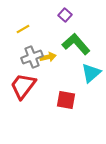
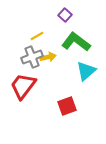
yellow line: moved 14 px right, 7 px down
green L-shape: moved 2 px up; rotated 12 degrees counterclockwise
cyan triangle: moved 5 px left, 2 px up
red square: moved 1 px right, 6 px down; rotated 30 degrees counterclockwise
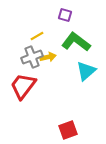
purple square: rotated 24 degrees counterclockwise
red square: moved 1 px right, 24 px down
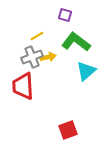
red trapezoid: rotated 40 degrees counterclockwise
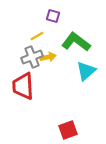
purple square: moved 12 px left, 1 px down
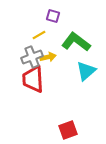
yellow line: moved 2 px right, 1 px up
red trapezoid: moved 10 px right, 7 px up
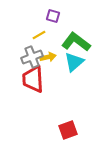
cyan triangle: moved 12 px left, 9 px up
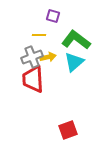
yellow line: rotated 32 degrees clockwise
green L-shape: moved 2 px up
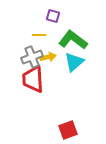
green L-shape: moved 3 px left
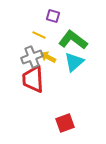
yellow line: rotated 24 degrees clockwise
yellow arrow: rotated 140 degrees counterclockwise
red square: moved 3 px left, 7 px up
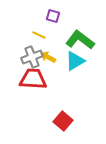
green L-shape: moved 7 px right
cyan triangle: moved 1 px right, 1 px up; rotated 10 degrees clockwise
red trapezoid: rotated 96 degrees clockwise
red square: moved 2 px left, 2 px up; rotated 30 degrees counterclockwise
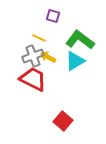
yellow line: moved 3 px down
gray cross: moved 1 px right, 1 px up
red trapezoid: rotated 24 degrees clockwise
